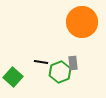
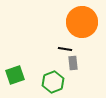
black line: moved 24 px right, 13 px up
green hexagon: moved 7 px left, 10 px down
green square: moved 2 px right, 2 px up; rotated 30 degrees clockwise
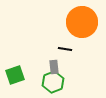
gray rectangle: moved 19 px left, 4 px down
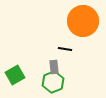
orange circle: moved 1 px right, 1 px up
green square: rotated 12 degrees counterclockwise
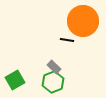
black line: moved 2 px right, 9 px up
gray rectangle: rotated 40 degrees counterclockwise
green square: moved 5 px down
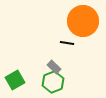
black line: moved 3 px down
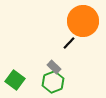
black line: moved 2 px right; rotated 56 degrees counterclockwise
green square: rotated 24 degrees counterclockwise
